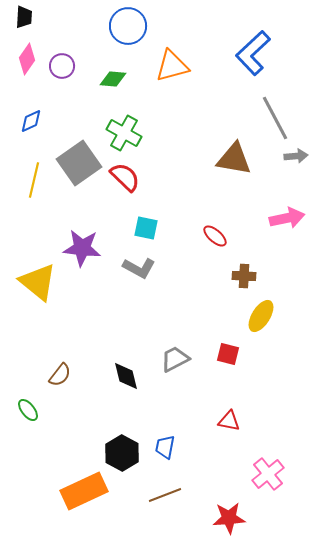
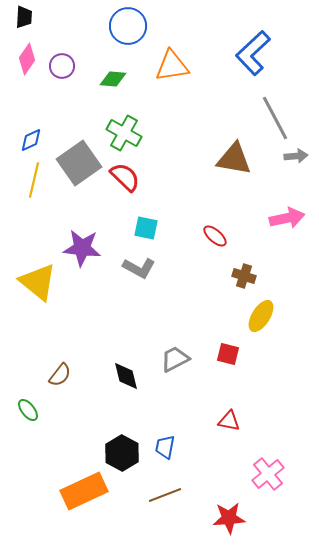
orange triangle: rotated 6 degrees clockwise
blue diamond: moved 19 px down
brown cross: rotated 15 degrees clockwise
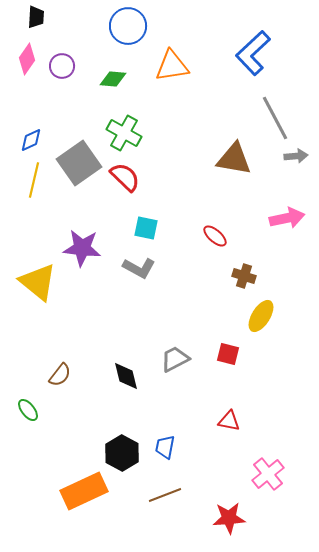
black trapezoid: moved 12 px right
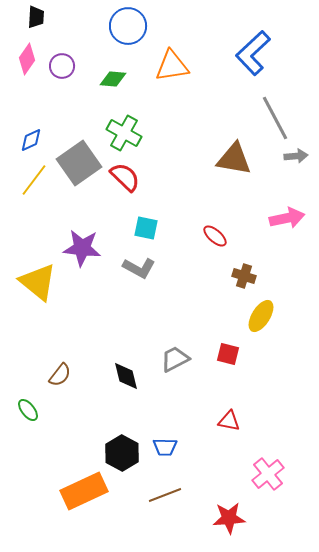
yellow line: rotated 24 degrees clockwise
blue trapezoid: rotated 100 degrees counterclockwise
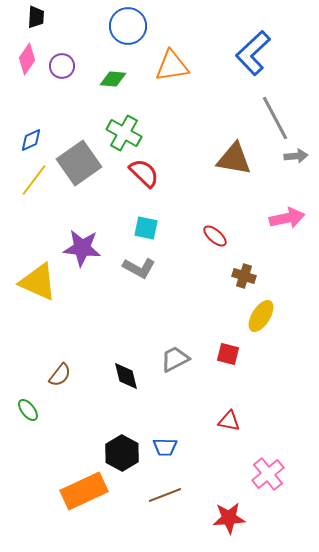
red semicircle: moved 19 px right, 4 px up
yellow triangle: rotated 15 degrees counterclockwise
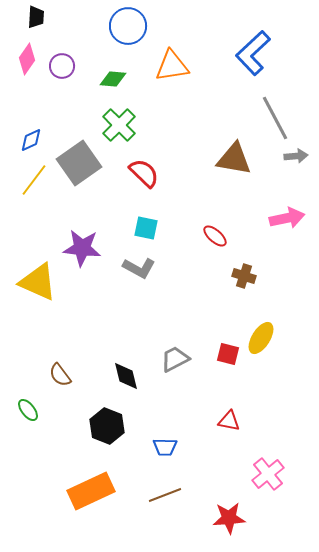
green cross: moved 5 px left, 8 px up; rotated 16 degrees clockwise
yellow ellipse: moved 22 px down
brown semicircle: rotated 105 degrees clockwise
black hexagon: moved 15 px left, 27 px up; rotated 8 degrees counterclockwise
orange rectangle: moved 7 px right
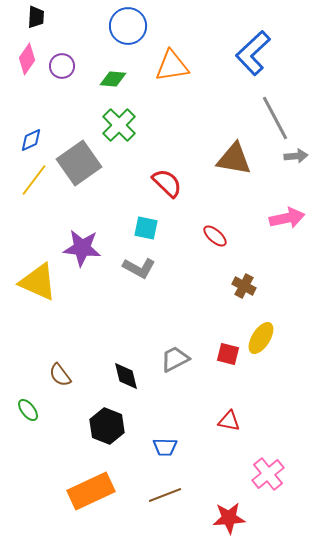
red semicircle: moved 23 px right, 10 px down
brown cross: moved 10 px down; rotated 10 degrees clockwise
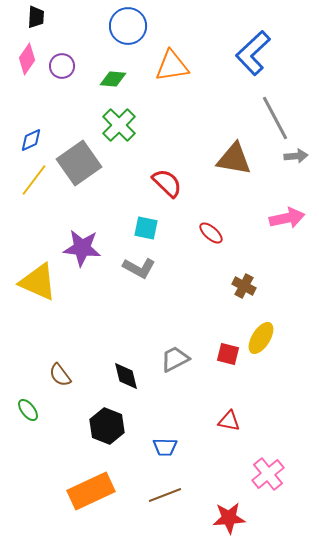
red ellipse: moved 4 px left, 3 px up
